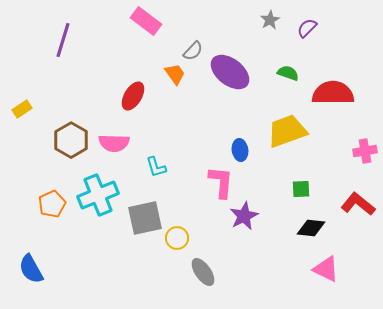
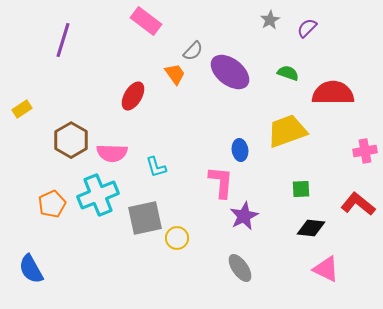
pink semicircle: moved 2 px left, 10 px down
gray ellipse: moved 37 px right, 4 px up
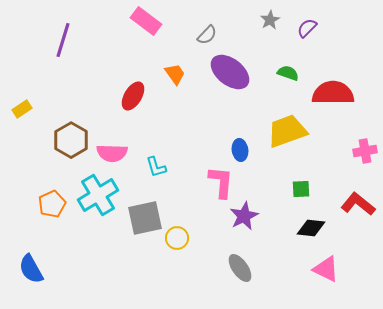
gray semicircle: moved 14 px right, 16 px up
cyan cross: rotated 9 degrees counterclockwise
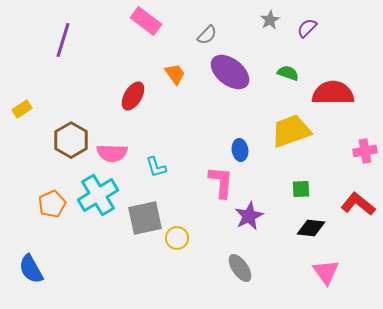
yellow trapezoid: moved 4 px right
purple star: moved 5 px right
pink triangle: moved 3 px down; rotated 28 degrees clockwise
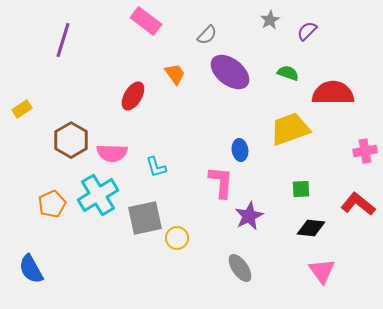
purple semicircle: moved 3 px down
yellow trapezoid: moved 1 px left, 2 px up
pink triangle: moved 4 px left, 1 px up
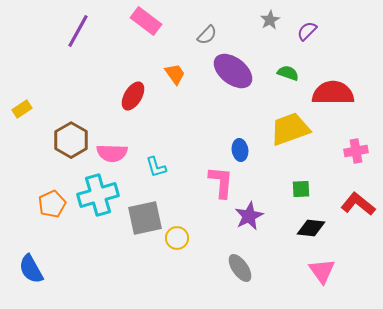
purple line: moved 15 px right, 9 px up; rotated 12 degrees clockwise
purple ellipse: moved 3 px right, 1 px up
pink cross: moved 9 px left
cyan cross: rotated 15 degrees clockwise
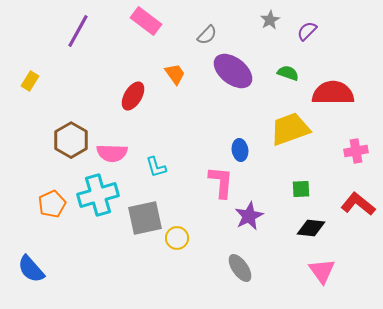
yellow rectangle: moved 8 px right, 28 px up; rotated 24 degrees counterclockwise
blue semicircle: rotated 12 degrees counterclockwise
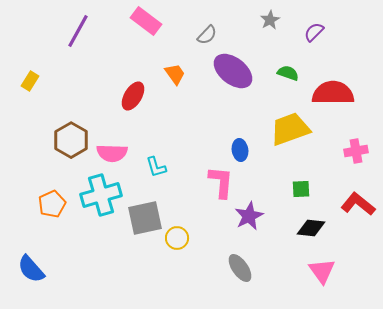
purple semicircle: moved 7 px right, 1 px down
cyan cross: moved 3 px right
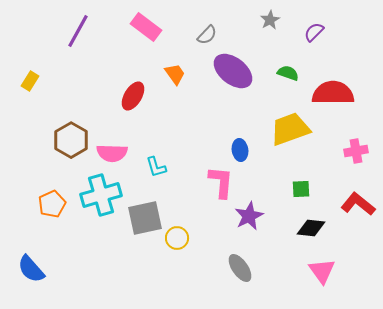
pink rectangle: moved 6 px down
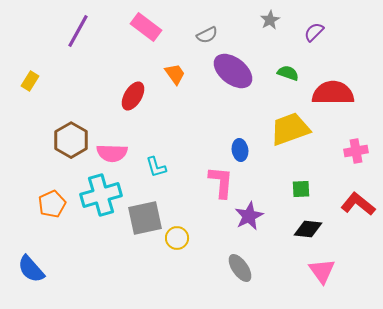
gray semicircle: rotated 20 degrees clockwise
black diamond: moved 3 px left, 1 px down
